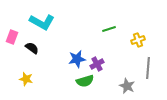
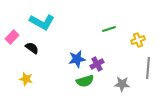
pink rectangle: rotated 24 degrees clockwise
gray star: moved 5 px left, 2 px up; rotated 21 degrees counterclockwise
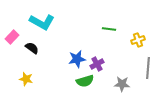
green line: rotated 24 degrees clockwise
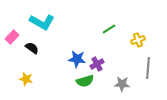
green line: rotated 40 degrees counterclockwise
blue star: rotated 18 degrees clockwise
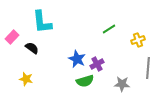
cyan L-shape: rotated 55 degrees clockwise
blue star: rotated 18 degrees clockwise
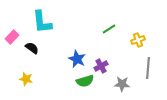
purple cross: moved 4 px right, 2 px down
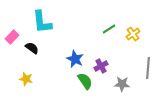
yellow cross: moved 5 px left, 6 px up; rotated 16 degrees counterclockwise
blue star: moved 2 px left
green semicircle: rotated 108 degrees counterclockwise
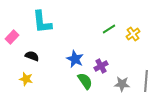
black semicircle: moved 8 px down; rotated 16 degrees counterclockwise
gray line: moved 2 px left, 13 px down
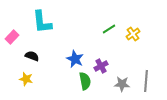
green semicircle: rotated 24 degrees clockwise
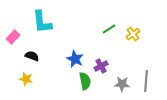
pink rectangle: moved 1 px right
